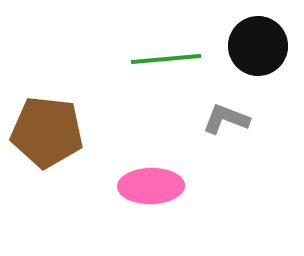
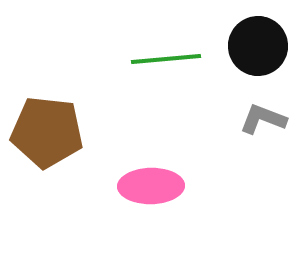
gray L-shape: moved 37 px right
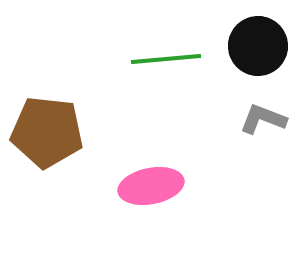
pink ellipse: rotated 10 degrees counterclockwise
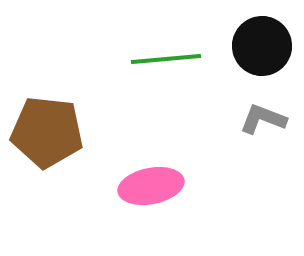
black circle: moved 4 px right
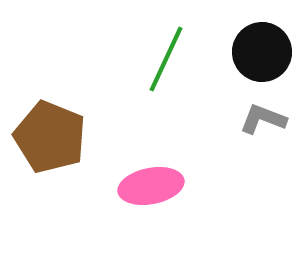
black circle: moved 6 px down
green line: rotated 60 degrees counterclockwise
brown pentagon: moved 3 px right, 5 px down; rotated 16 degrees clockwise
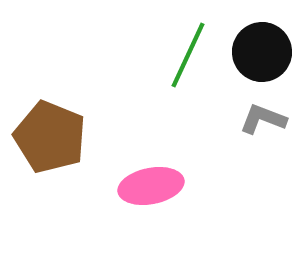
green line: moved 22 px right, 4 px up
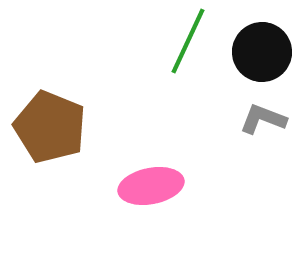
green line: moved 14 px up
brown pentagon: moved 10 px up
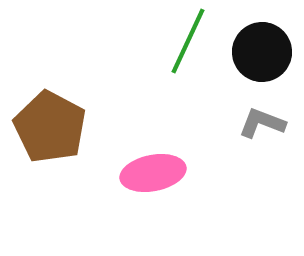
gray L-shape: moved 1 px left, 4 px down
brown pentagon: rotated 6 degrees clockwise
pink ellipse: moved 2 px right, 13 px up
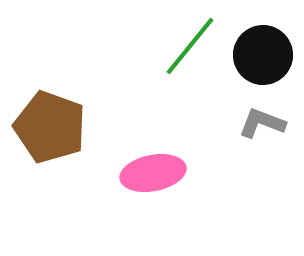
green line: moved 2 px right, 5 px down; rotated 14 degrees clockwise
black circle: moved 1 px right, 3 px down
brown pentagon: rotated 8 degrees counterclockwise
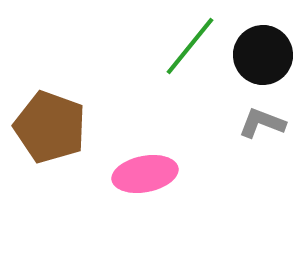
pink ellipse: moved 8 px left, 1 px down
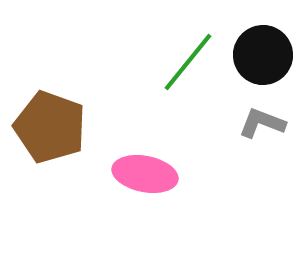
green line: moved 2 px left, 16 px down
pink ellipse: rotated 22 degrees clockwise
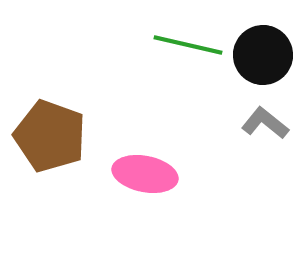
green line: moved 17 px up; rotated 64 degrees clockwise
gray L-shape: moved 3 px right; rotated 18 degrees clockwise
brown pentagon: moved 9 px down
